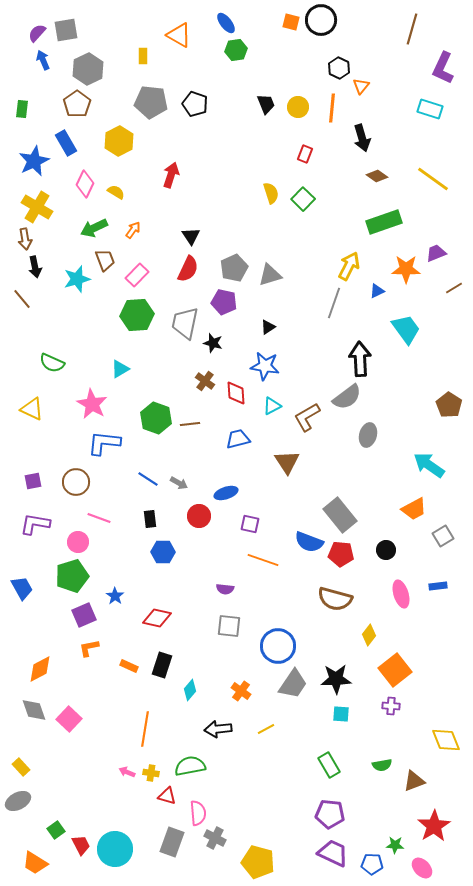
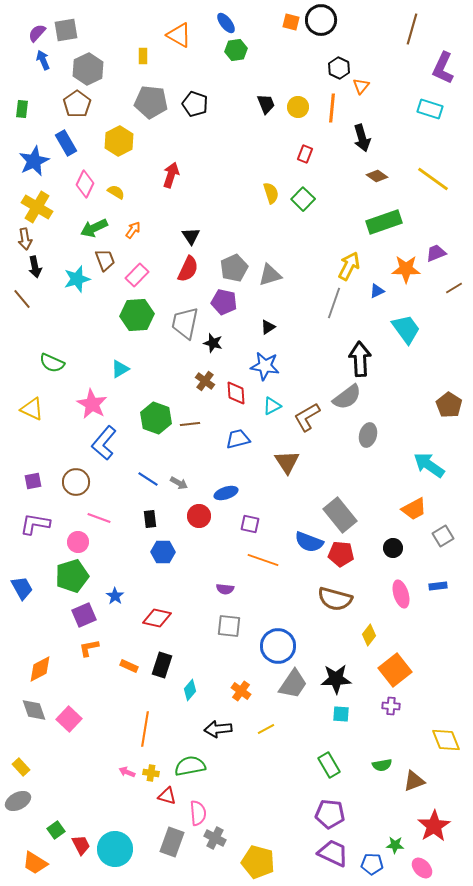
blue L-shape at (104, 443): rotated 56 degrees counterclockwise
black circle at (386, 550): moved 7 px right, 2 px up
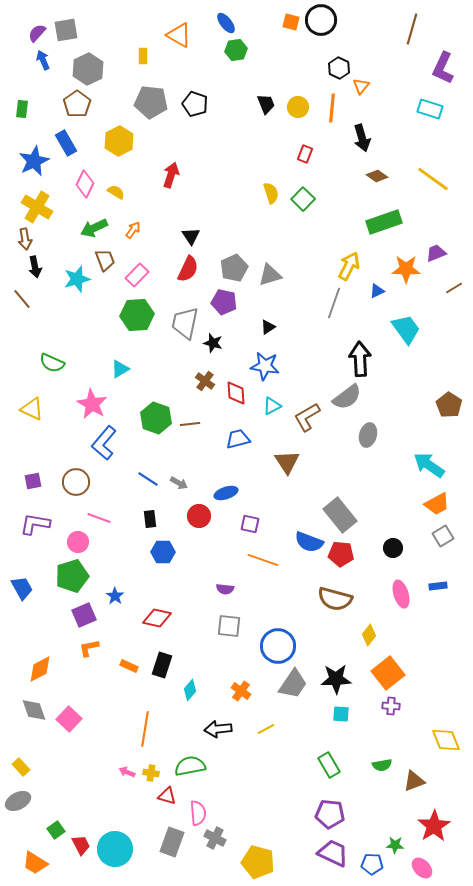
orange trapezoid at (414, 509): moved 23 px right, 5 px up
orange square at (395, 670): moved 7 px left, 3 px down
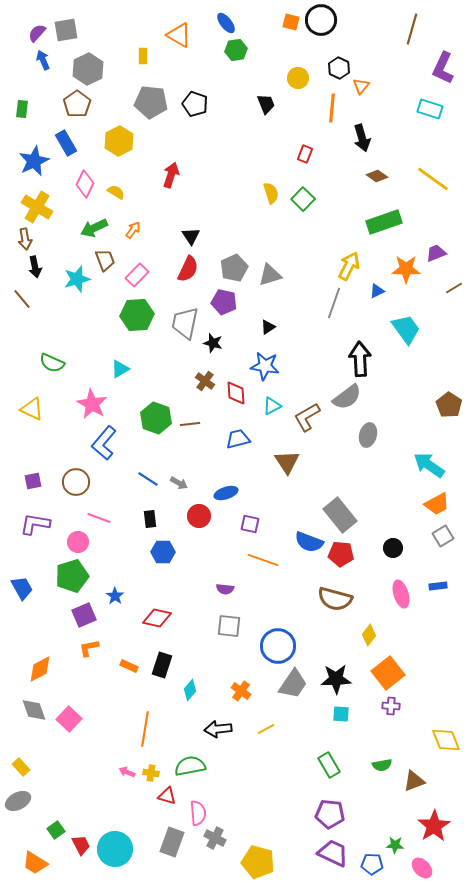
yellow circle at (298, 107): moved 29 px up
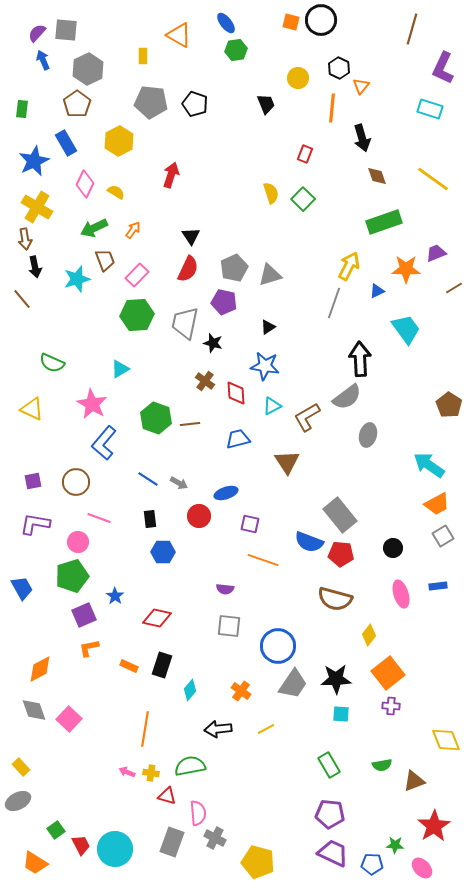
gray square at (66, 30): rotated 15 degrees clockwise
brown diamond at (377, 176): rotated 35 degrees clockwise
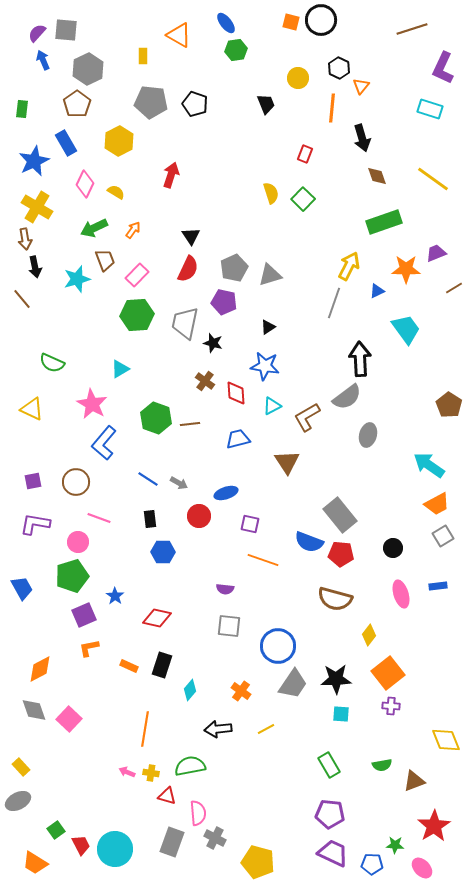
brown line at (412, 29): rotated 56 degrees clockwise
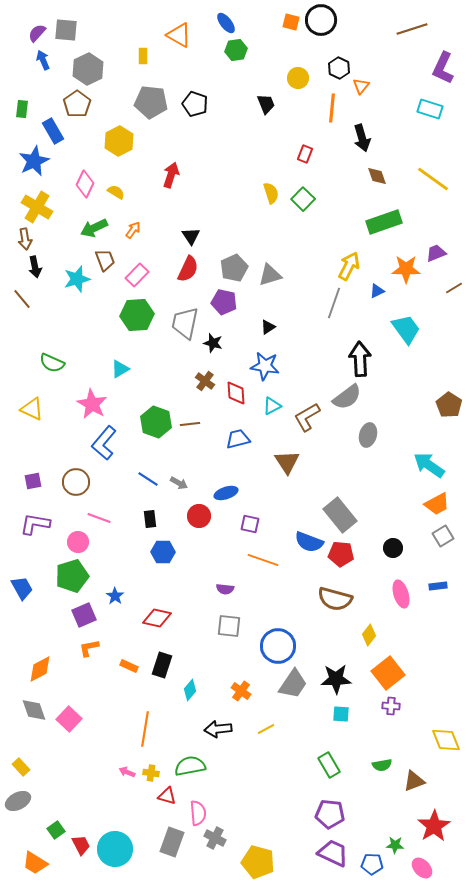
blue rectangle at (66, 143): moved 13 px left, 12 px up
green hexagon at (156, 418): moved 4 px down
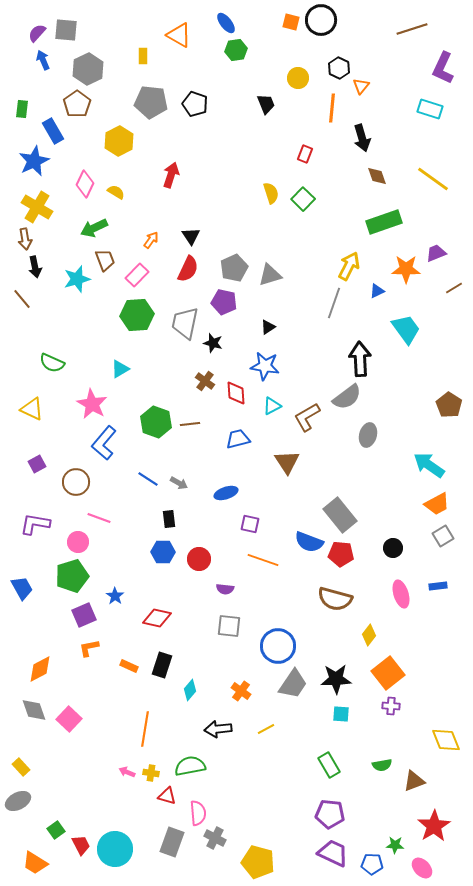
orange arrow at (133, 230): moved 18 px right, 10 px down
purple square at (33, 481): moved 4 px right, 17 px up; rotated 18 degrees counterclockwise
red circle at (199, 516): moved 43 px down
black rectangle at (150, 519): moved 19 px right
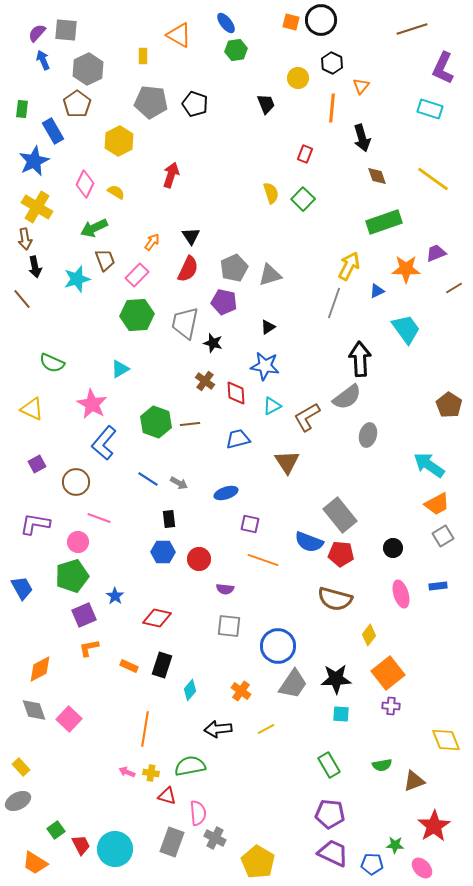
black hexagon at (339, 68): moved 7 px left, 5 px up
orange arrow at (151, 240): moved 1 px right, 2 px down
yellow pentagon at (258, 862): rotated 16 degrees clockwise
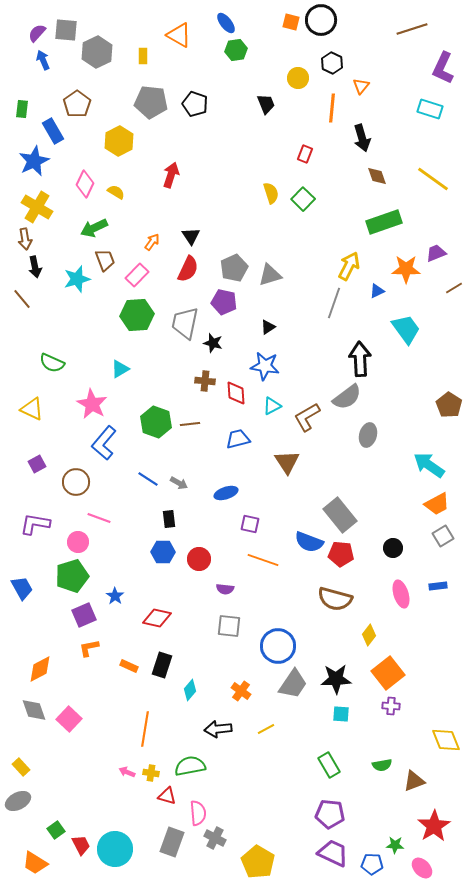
gray hexagon at (88, 69): moved 9 px right, 17 px up
brown cross at (205, 381): rotated 30 degrees counterclockwise
